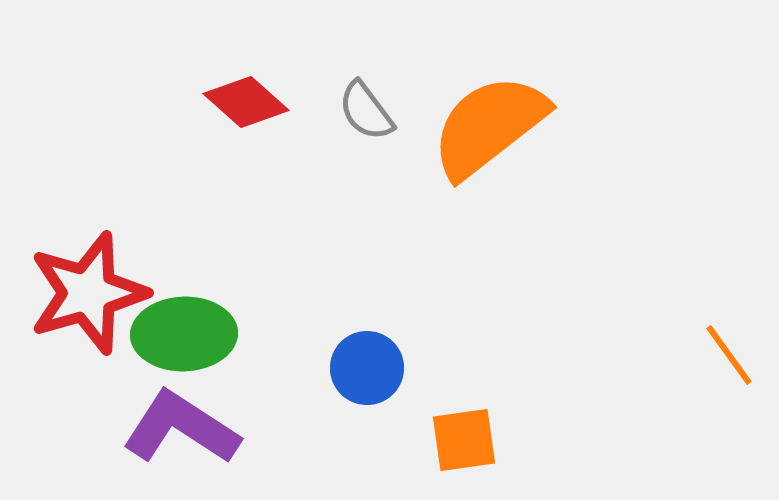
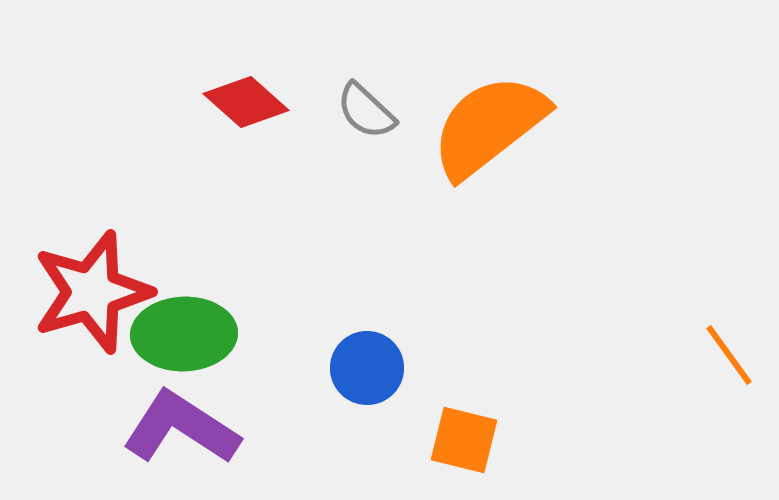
gray semicircle: rotated 10 degrees counterclockwise
red star: moved 4 px right, 1 px up
orange square: rotated 22 degrees clockwise
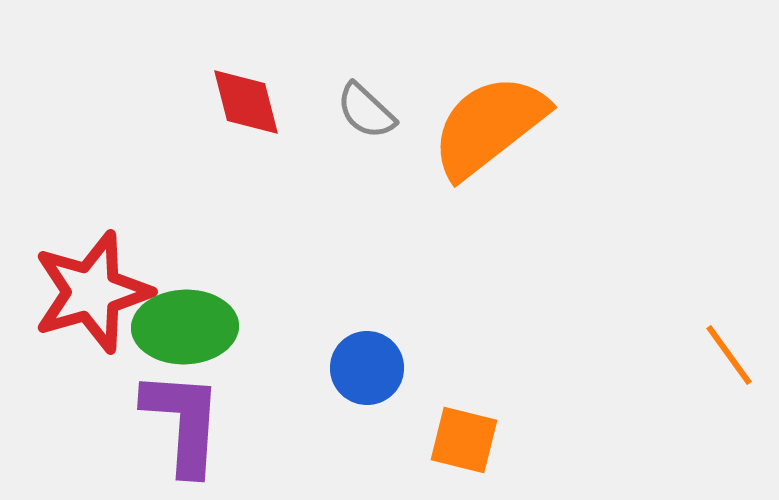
red diamond: rotated 34 degrees clockwise
green ellipse: moved 1 px right, 7 px up
purple L-shape: moved 2 px right, 6 px up; rotated 61 degrees clockwise
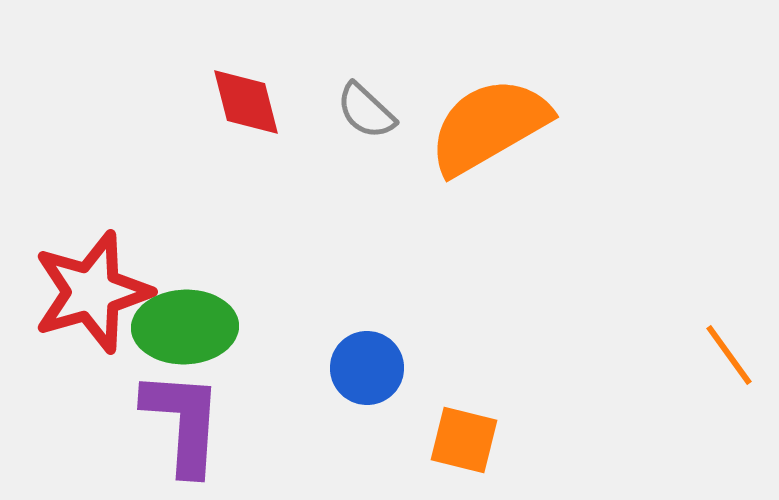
orange semicircle: rotated 8 degrees clockwise
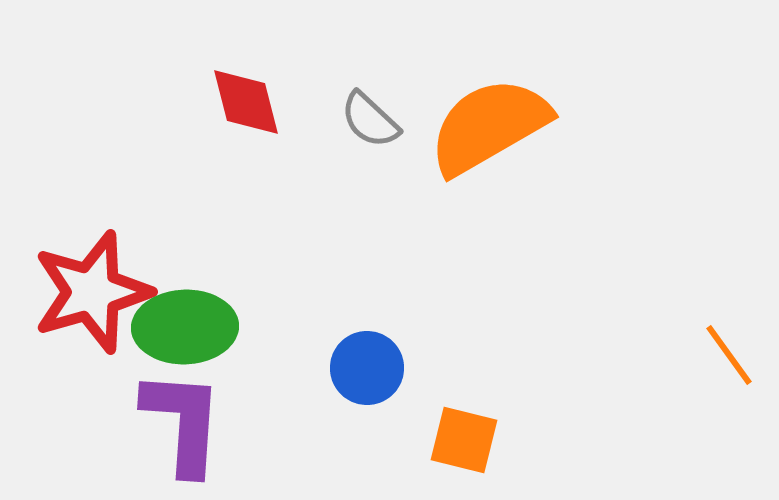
gray semicircle: moved 4 px right, 9 px down
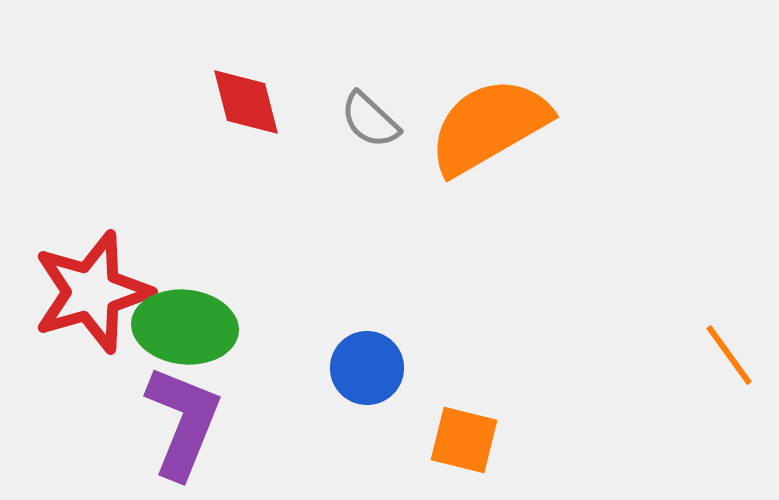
green ellipse: rotated 8 degrees clockwise
purple L-shape: rotated 18 degrees clockwise
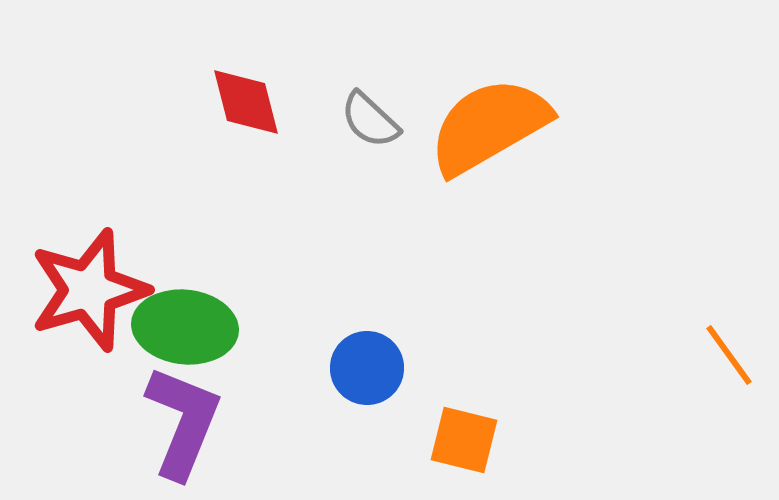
red star: moved 3 px left, 2 px up
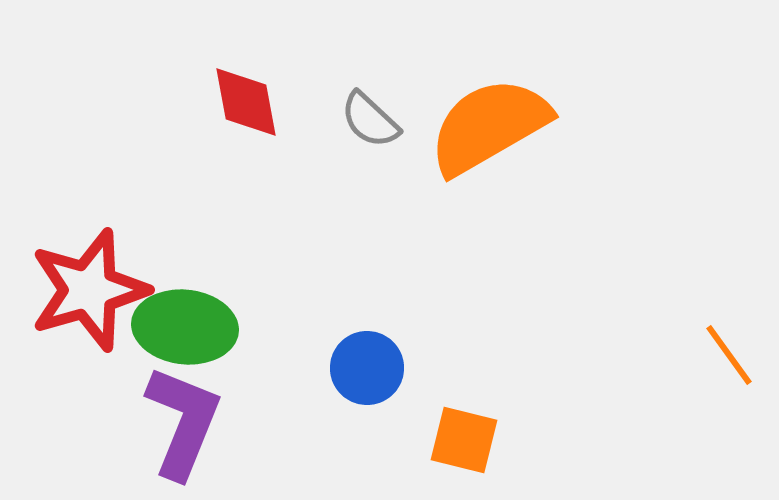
red diamond: rotated 4 degrees clockwise
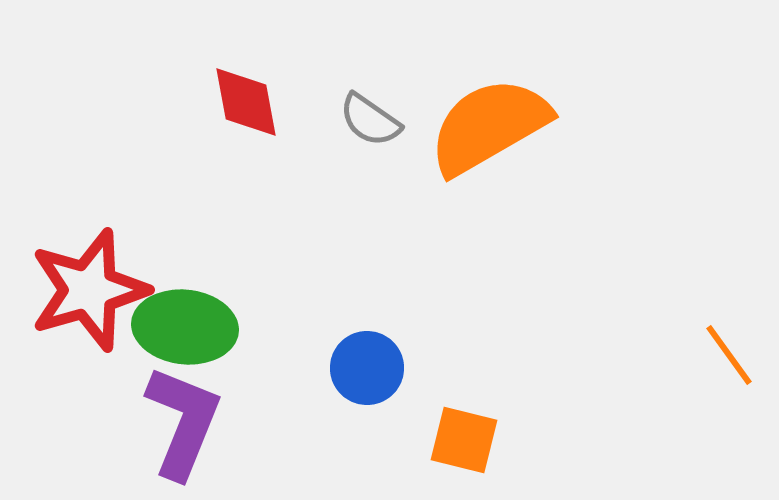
gray semicircle: rotated 8 degrees counterclockwise
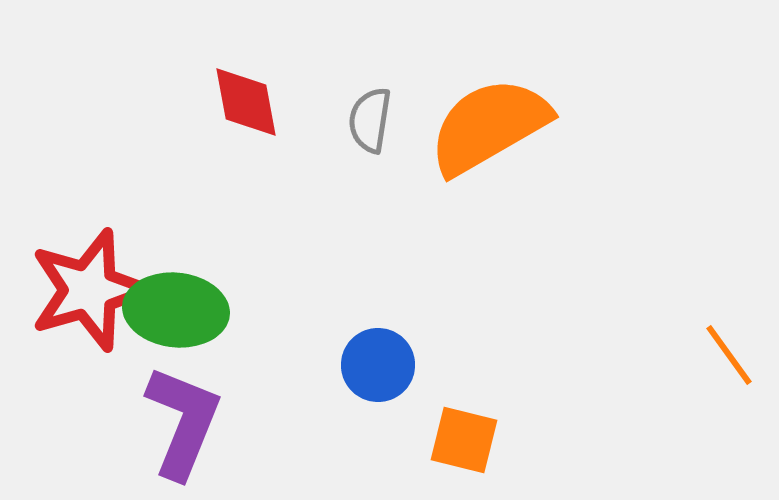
gray semicircle: rotated 64 degrees clockwise
green ellipse: moved 9 px left, 17 px up
blue circle: moved 11 px right, 3 px up
